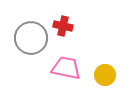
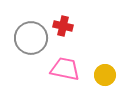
pink trapezoid: moved 1 px left, 1 px down
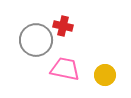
gray circle: moved 5 px right, 2 px down
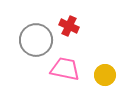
red cross: moved 6 px right; rotated 12 degrees clockwise
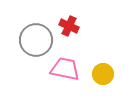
yellow circle: moved 2 px left, 1 px up
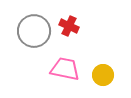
gray circle: moved 2 px left, 9 px up
yellow circle: moved 1 px down
